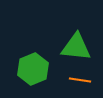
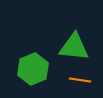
green triangle: moved 2 px left
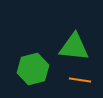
green hexagon: rotated 8 degrees clockwise
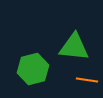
orange line: moved 7 px right
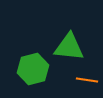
green triangle: moved 5 px left
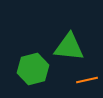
orange line: rotated 20 degrees counterclockwise
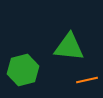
green hexagon: moved 10 px left, 1 px down
